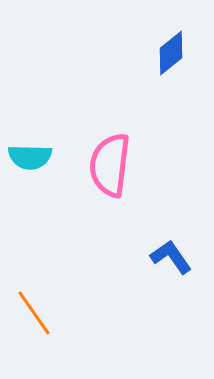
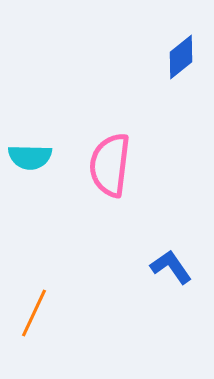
blue diamond: moved 10 px right, 4 px down
blue L-shape: moved 10 px down
orange line: rotated 60 degrees clockwise
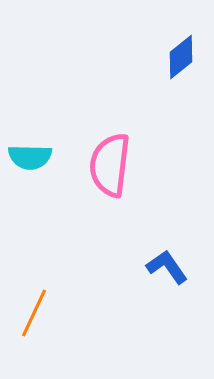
blue L-shape: moved 4 px left
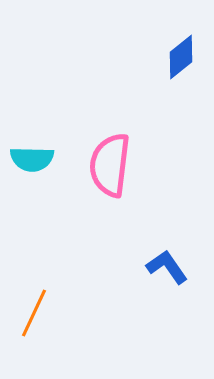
cyan semicircle: moved 2 px right, 2 px down
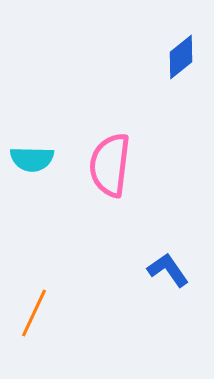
blue L-shape: moved 1 px right, 3 px down
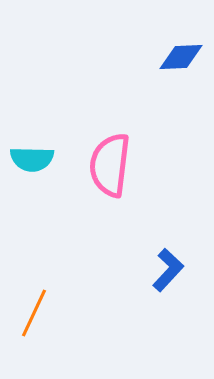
blue diamond: rotated 36 degrees clockwise
blue L-shape: rotated 78 degrees clockwise
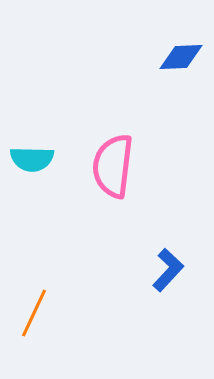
pink semicircle: moved 3 px right, 1 px down
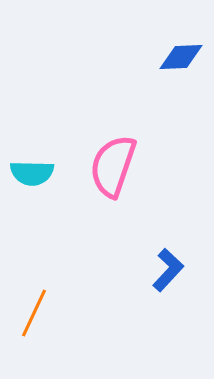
cyan semicircle: moved 14 px down
pink semicircle: rotated 12 degrees clockwise
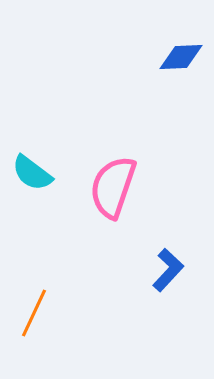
pink semicircle: moved 21 px down
cyan semicircle: rotated 36 degrees clockwise
